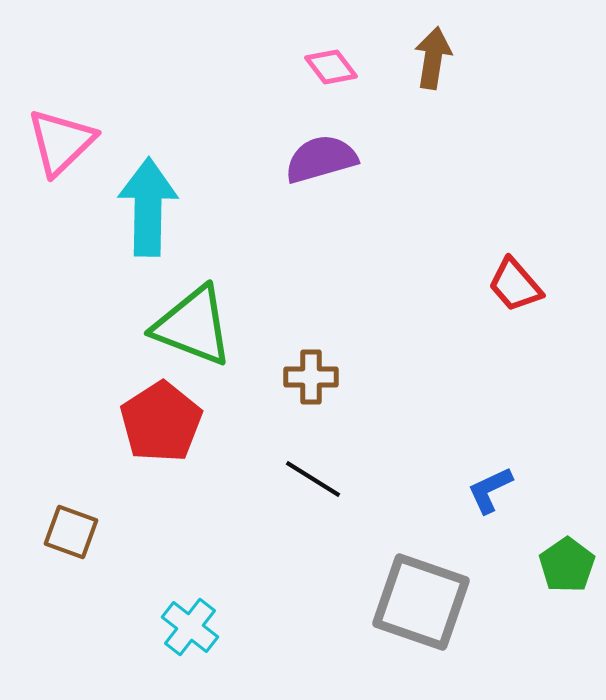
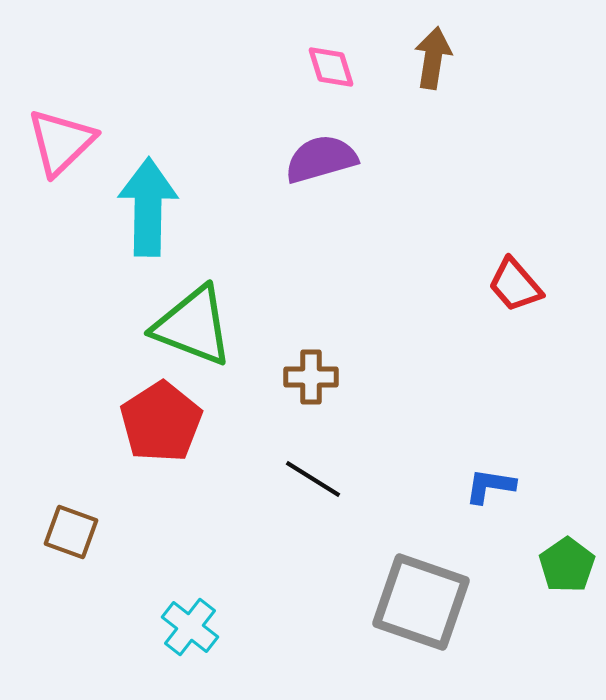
pink diamond: rotated 20 degrees clockwise
blue L-shape: moved 4 px up; rotated 34 degrees clockwise
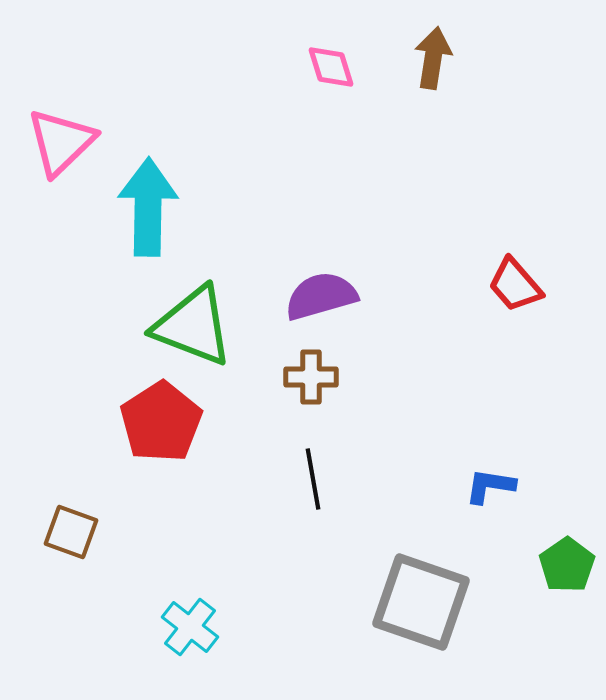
purple semicircle: moved 137 px down
black line: rotated 48 degrees clockwise
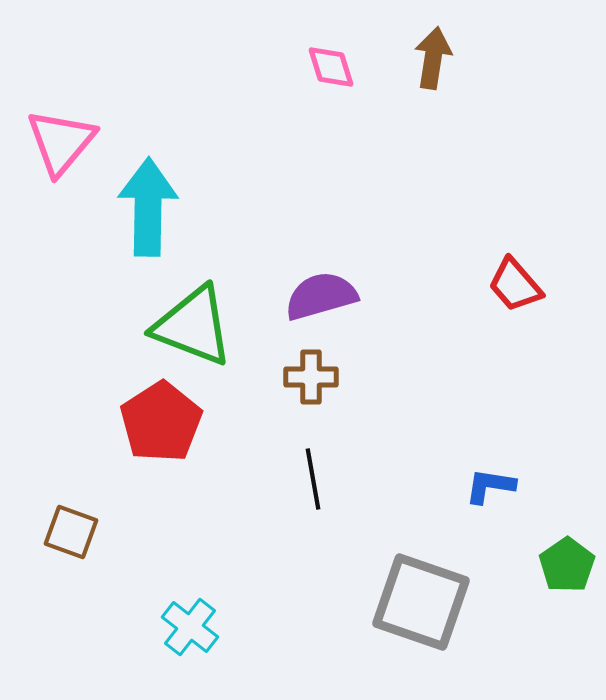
pink triangle: rotated 6 degrees counterclockwise
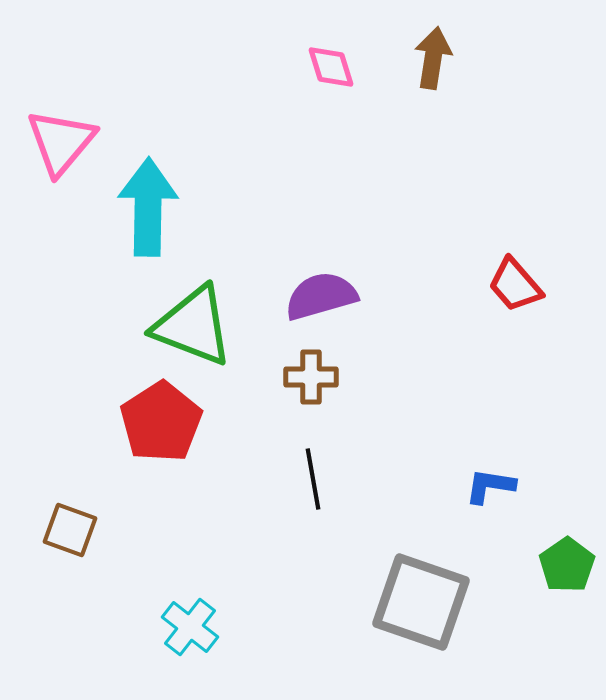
brown square: moved 1 px left, 2 px up
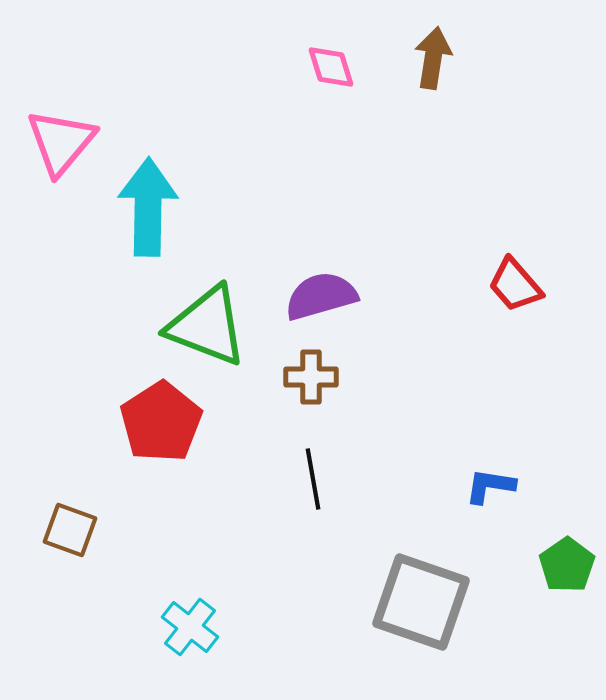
green triangle: moved 14 px right
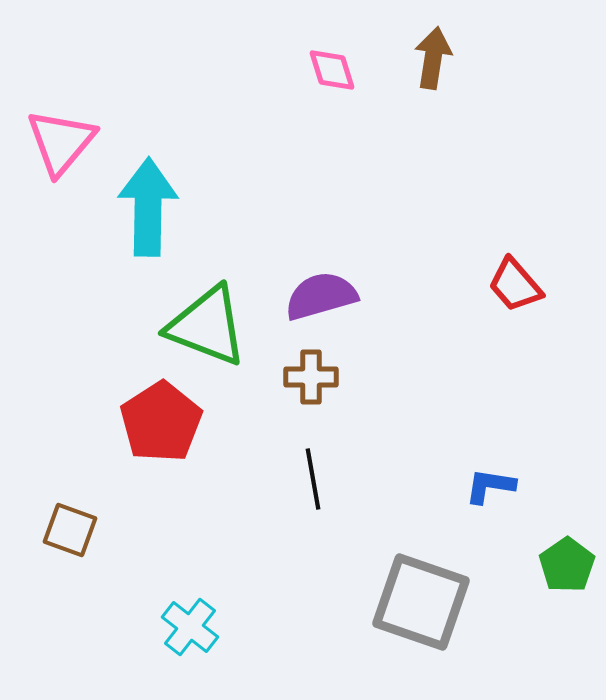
pink diamond: moved 1 px right, 3 px down
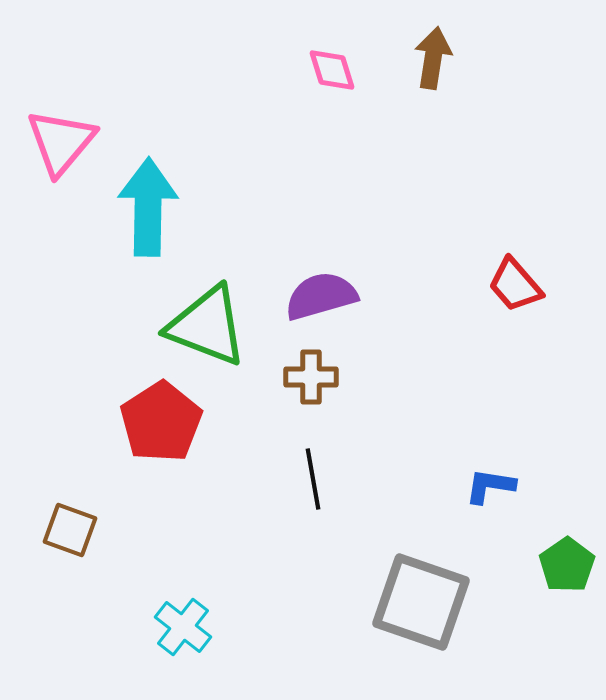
cyan cross: moved 7 px left
